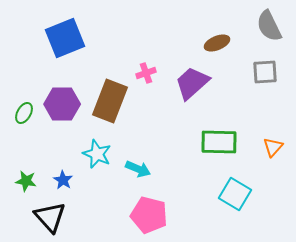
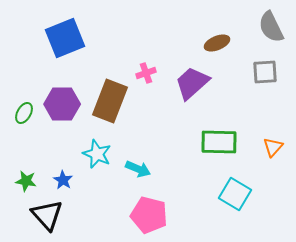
gray semicircle: moved 2 px right, 1 px down
black triangle: moved 3 px left, 2 px up
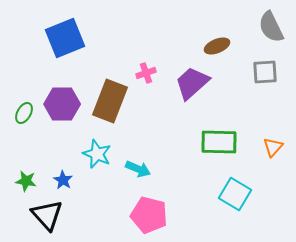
brown ellipse: moved 3 px down
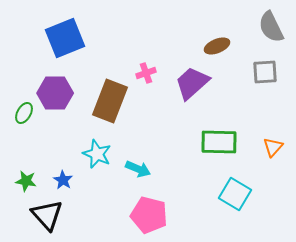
purple hexagon: moved 7 px left, 11 px up
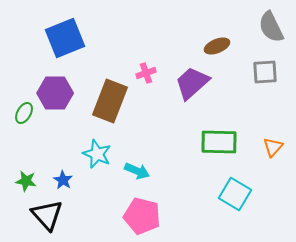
cyan arrow: moved 1 px left, 2 px down
pink pentagon: moved 7 px left, 1 px down
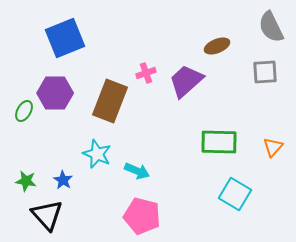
purple trapezoid: moved 6 px left, 2 px up
green ellipse: moved 2 px up
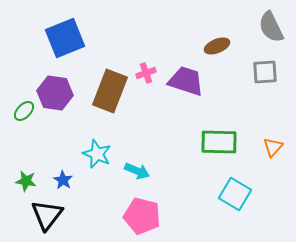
purple trapezoid: rotated 60 degrees clockwise
purple hexagon: rotated 8 degrees clockwise
brown rectangle: moved 10 px up
green ellipse: rotated 15 degrees clockwise
black triangle: rotated 20 degrees clockwise
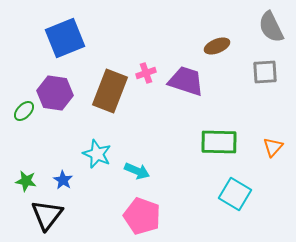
pink pentagon: rotated 6 degrees clockwise
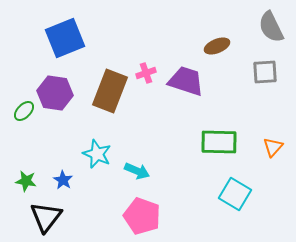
black triangle: moved 1 px left, 2 px down
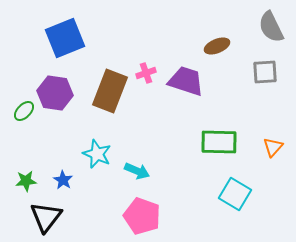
green star: rotated 15 degrees counterclockwise
